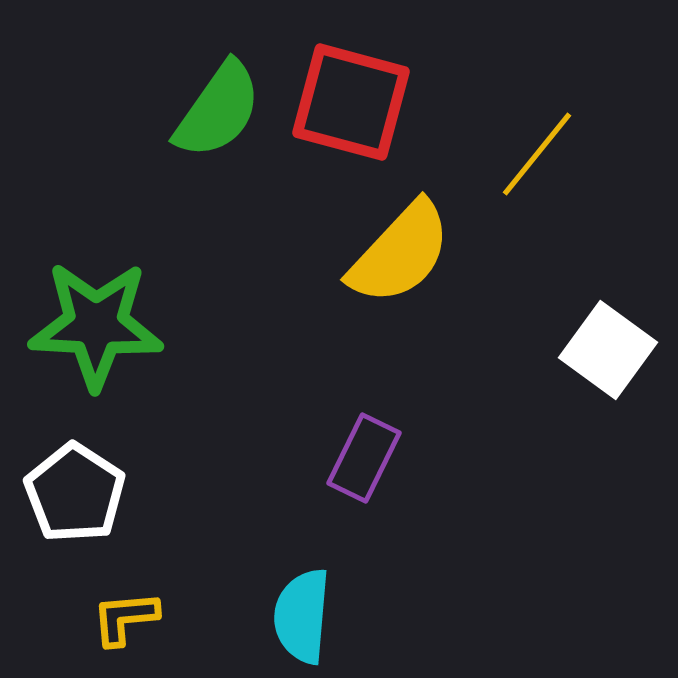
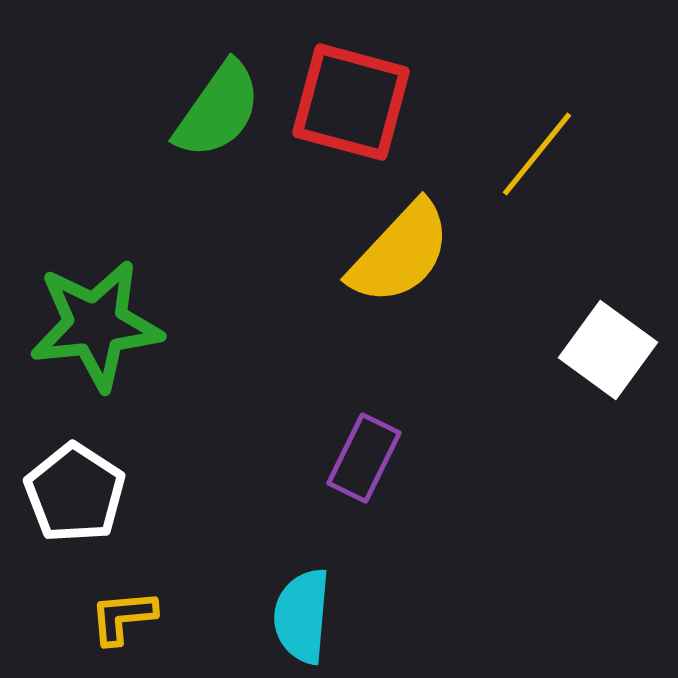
green star: rotated 9 degrees counterclockwise
yellow L-shape: moved 2 px left, 1 px up
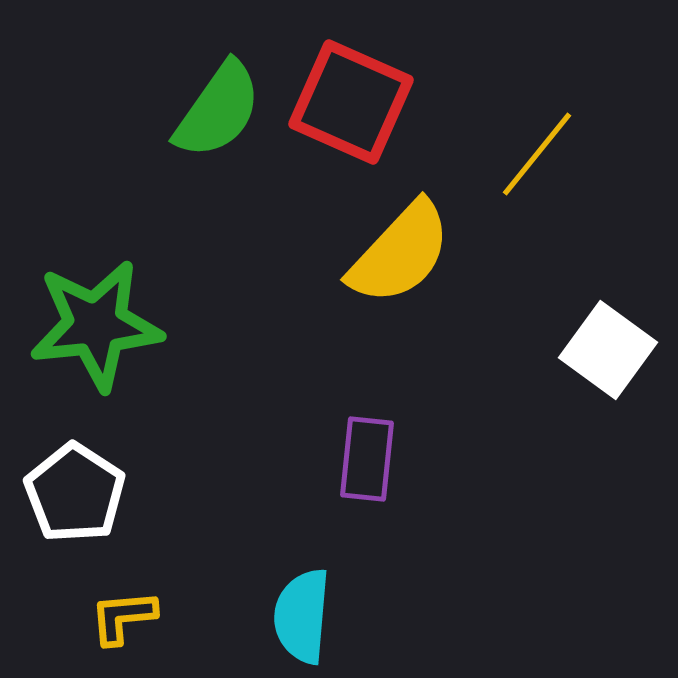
red square: rotated 9 degrees clockwise
purple rectangle: moved 3 px right, 1 px down; rotated 20 degrees counterclockwise
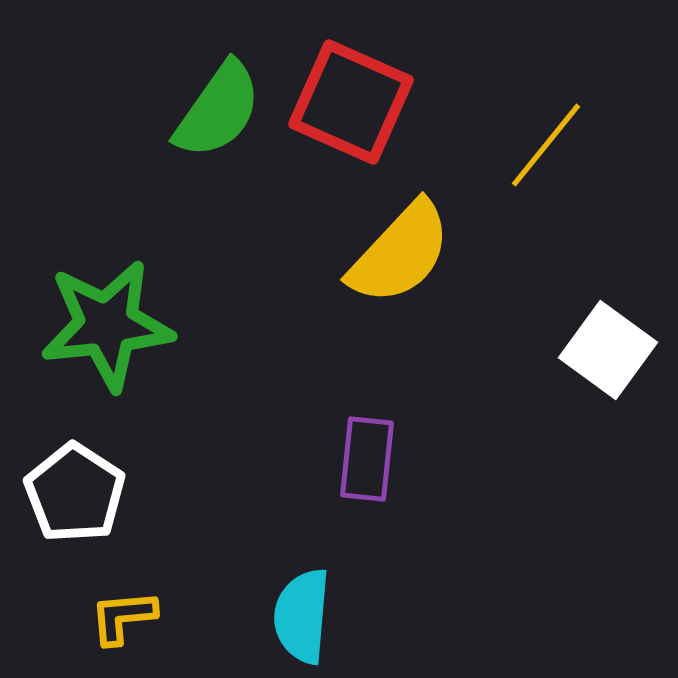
yellow line: moved 9 px right, 9 px up
green star: moved 11 px right
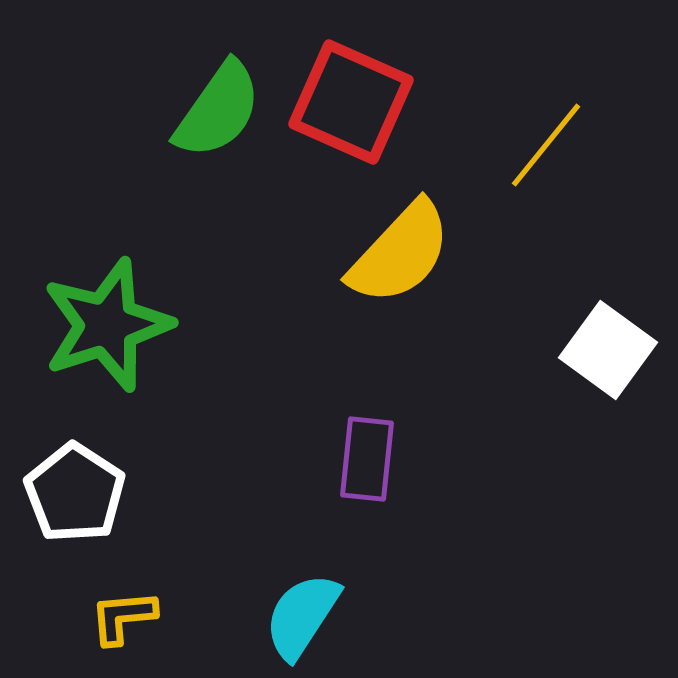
green star: rotated 12 degrees counterclockwise
cyan semicircle: rotated 28 degrees clockwise
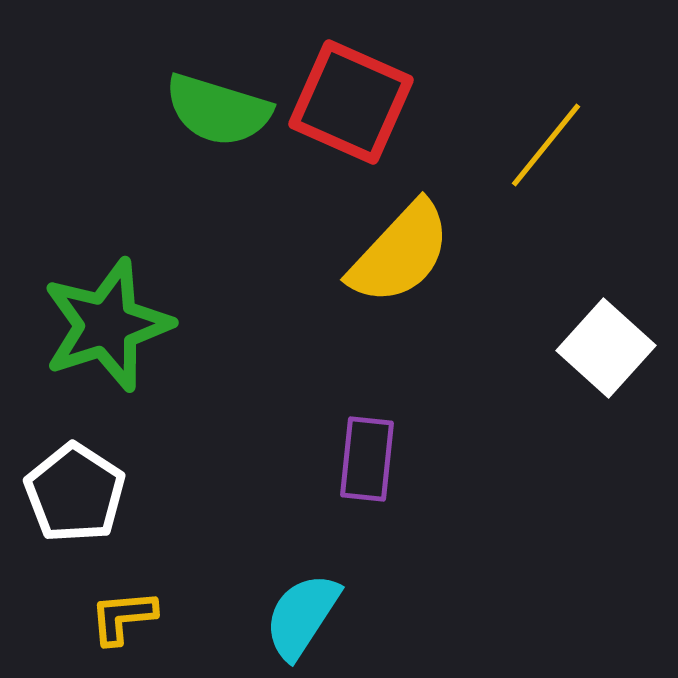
green semicircle: rotated 72 degrees clockwise
white square: moved 2 px left, 2 px up; rotated 6 degrees clockwise
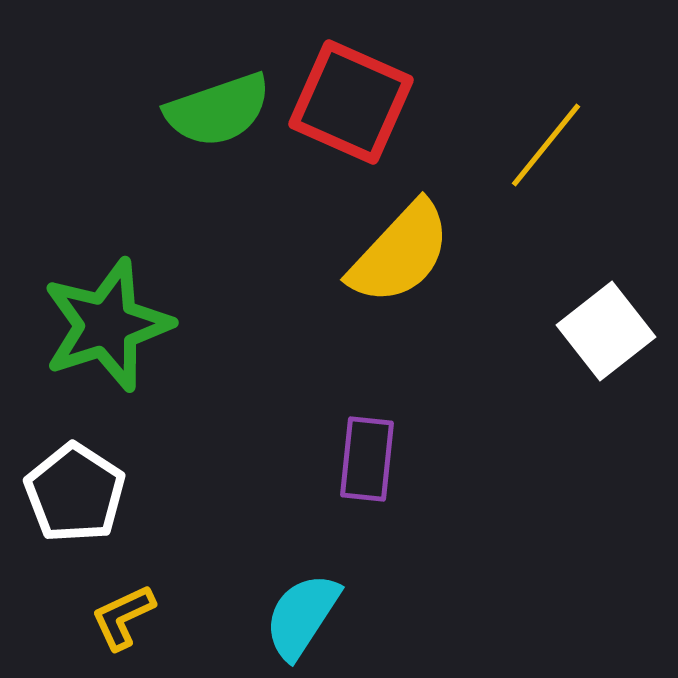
green semicircle: rotated 36 degrees counterclockwise
white square: moved 17 px up; rotated 10 degrees clockwise
yellow L-shape: rotated 20 degrees counterclockwise
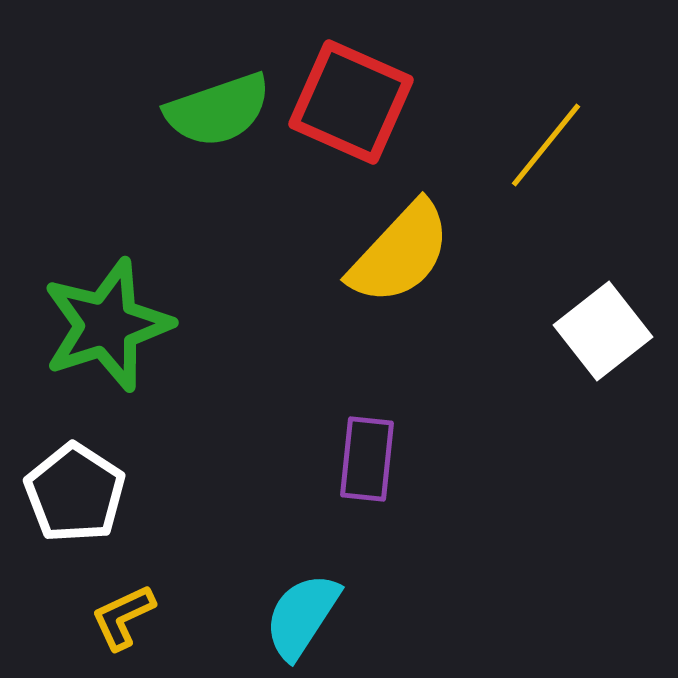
white square: moved 3 px left
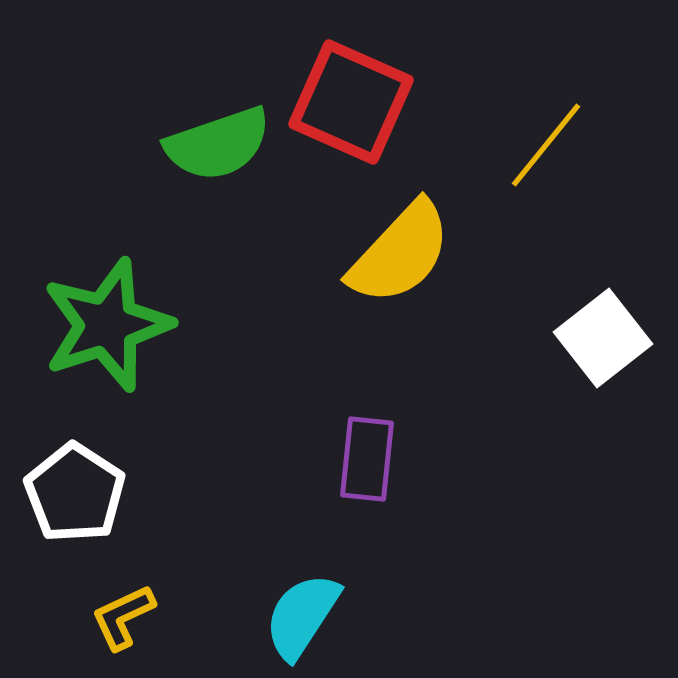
green semicircle: moved 34 px down
white square: moved 7 px down
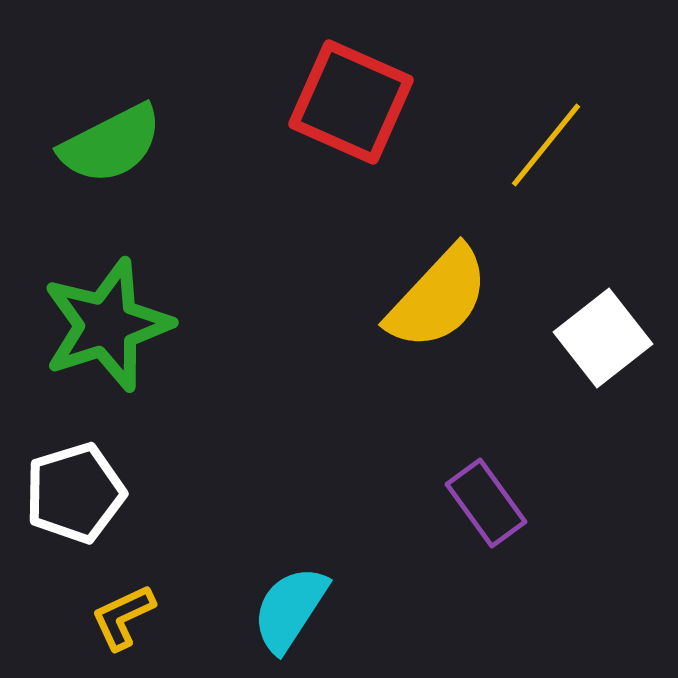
green semicircle: moved 107 px left; rotated 8 degrees counterclockwise
yellow semicircle: moved 38 px right, 45 px down
purple rectangle: moved 119 px right, 44 px down; rotated 42 degrees counterclockwise
white pentagon: rotated 22 degrees clockwise
cyan semicircle: moved 12 px left, 7 px up
